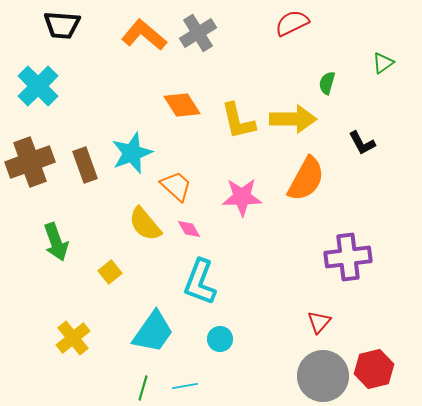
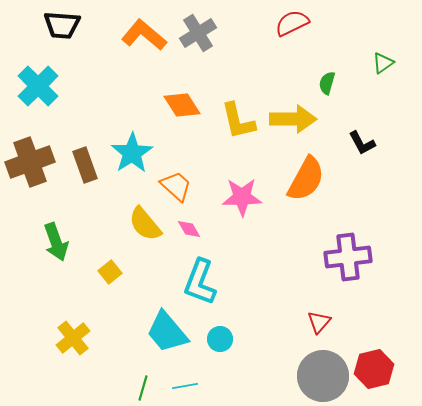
cyan star: rotated 12 degrees counterclockwise
cyan trapezoid: moved 14 px right; rotated 105 degrees clockwise
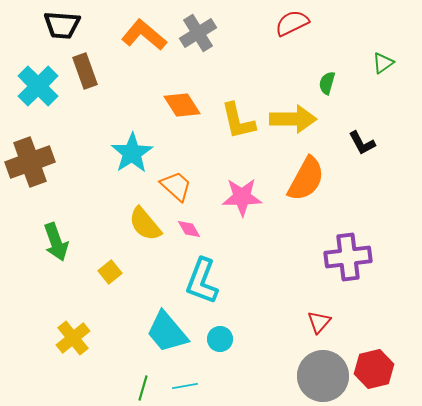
brown rectangle: moved 94 px up
cyan L-shape: moved 2 px right, 1 px up
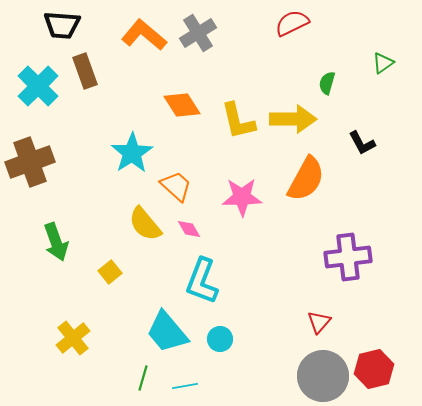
green line: moved 10 px up
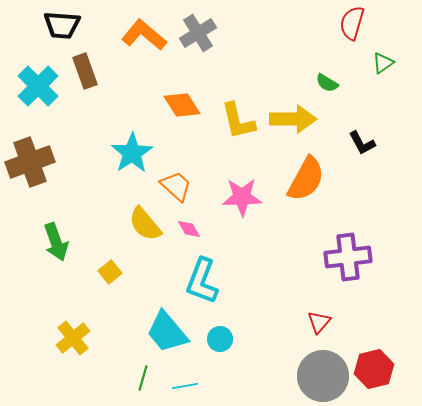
red semicircle: moved 60 px right; rotated 48 degrees counterclockwise
green semicircle: rotated 75 degrees counterclockwise
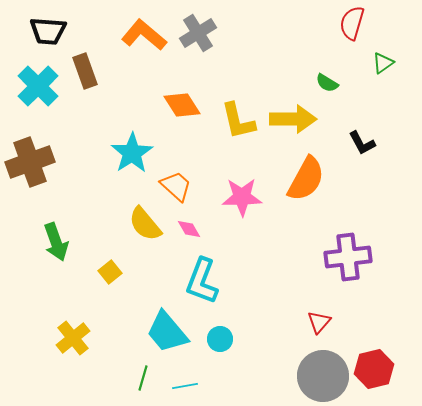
black trapezoid: moved 14 px left, 6 px down
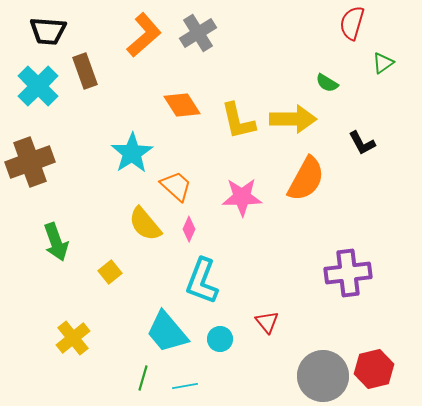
orange L-shape: rotated 99 degrees clockwise
pink diamond: rotated 55 degrees clockwise
purple cross: moved 16 px down
red triangle: moved 52 px left; rotated 20 degrees counterclockwise
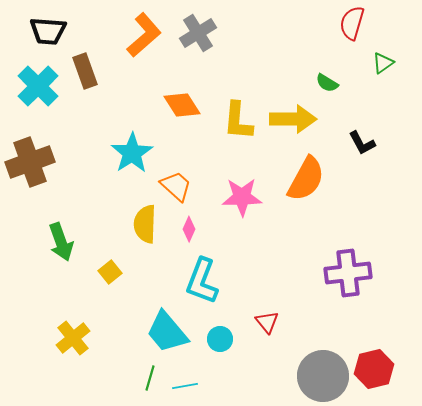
yellow L-shape: rotated 18 degrees clockwise
yellow semicircle: rotated 42 degrees clockwise
green arrow: moved 5 px right
green line: moved 7 px right
